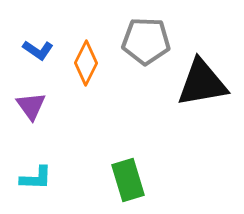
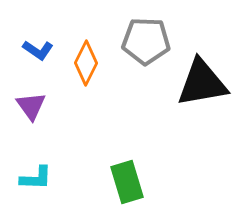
green rectangle: moved 1 px left, 2 px down
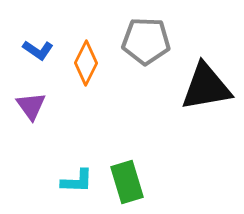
black triangle: moved 4 px right, 4 px down
cyan L-shape: moved 41 px right, 3 px down
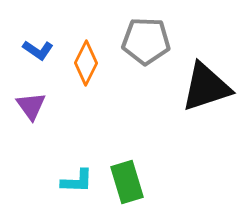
black triangle: rotated 8 degrees counterclockwise
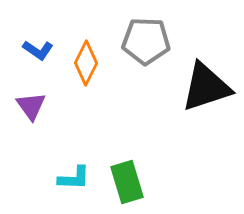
cyan L-shape: moved 3 px left, 3 px up
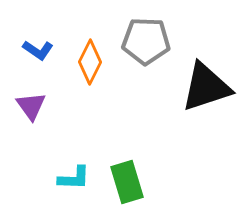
orange diamond: moved 4 px right, 1 px up
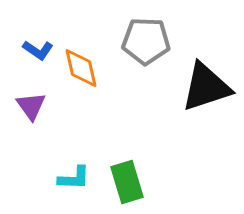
orange diamond: moved 9 px left, 6 px down; rotated 39 degrees counterclockwise
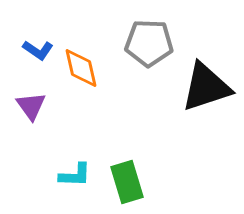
gray pentagon: moved 3 px right, 2 px down
cyan L-shape: moved 1 px right, 3 px up
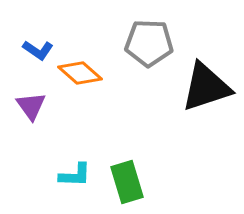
orange diamond: moved 1 px left, 5 px down; rotated 36 degrees counterclockwise
